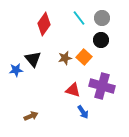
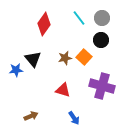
red triangle: moved 10 px left
blue arrow: moved 9 px left, 6 px down
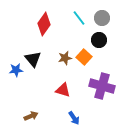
black circle: moved 2 px left
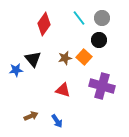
blue arrow: moved 17 px left, 3 px down
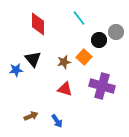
gray circle: moved 14 px right, 14 px down
red diamond: moved 6 px left; rotated 35 degrees counterclockwise
brown star: moved 1 px left, 4 px down
red triangle: moved 2 px right, 1 px up
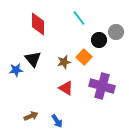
red triangle: moved 1 px right, 1 px up; rotated 14 degrees clockwise
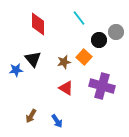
brown arrow: rotated 144 degrees clockwise
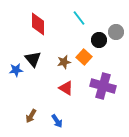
purple cross: moved 1 px right
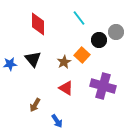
orange square: moved 2 px left, 2 px up
brown star: rotated 16 degrees counterclockwise
blue star: moved 6 px left, 6 px up
brown arrow: moved 4 px right, 11 px up
